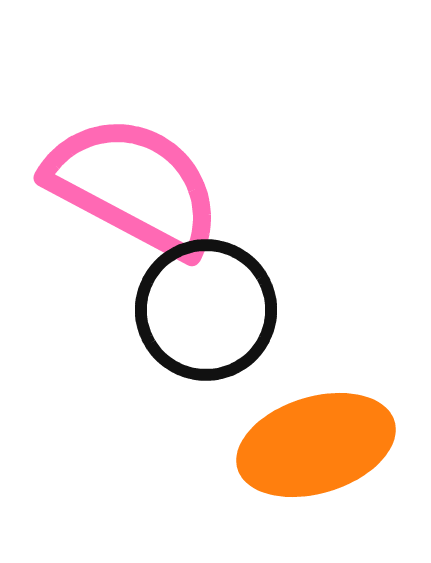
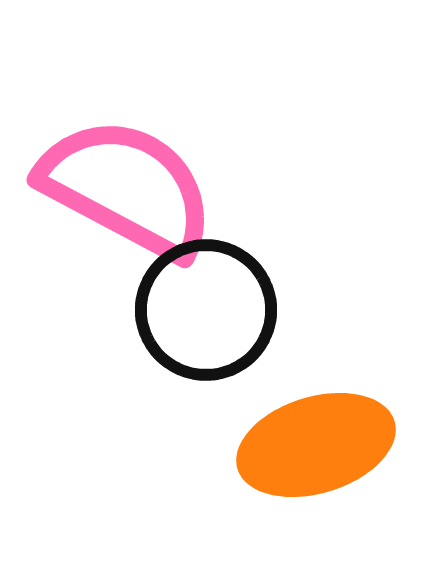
pink semicircle: moved 7 px left, 2 px down
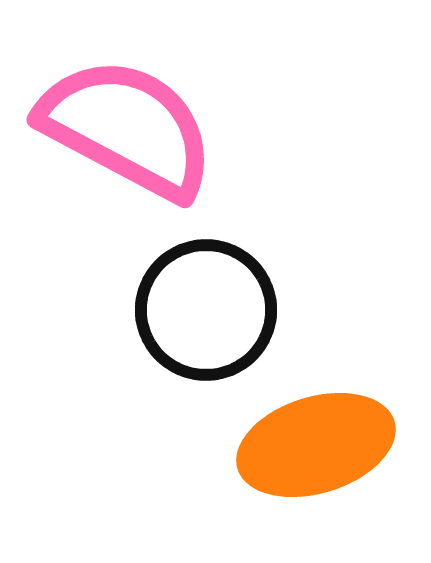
pink semicircle: moved 60 px up
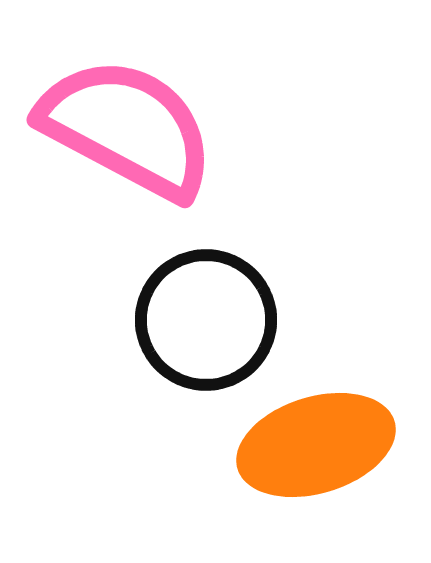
black circle: moved 10 px down
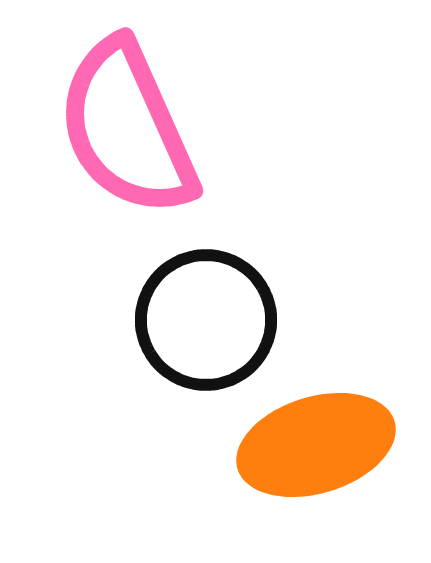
pink semicircle: rotated 142 degrees counterclockwise
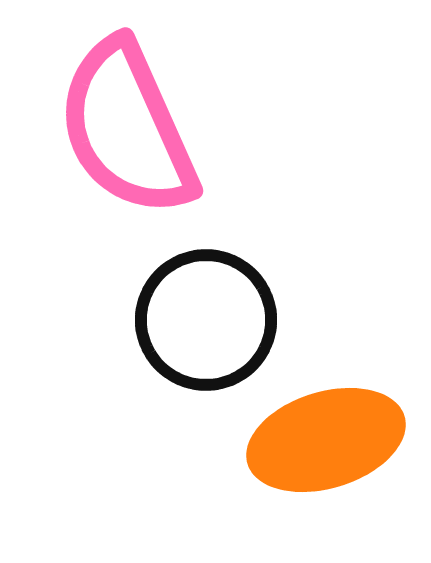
orange ellipse: moved 10 px right, 5 px up
